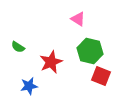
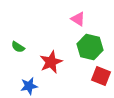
green hexagon: moved 4 px up
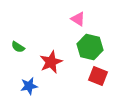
red square: moved 3 px left
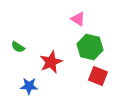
blue star: rotated 12 degrees clockwise
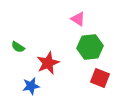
green hexagon: rotated 20 degrees counterclockwise
red star: moved 3 px left, 1 px down
red square: moved 2 px right, 2 px down
blue star: moved 2 px right; rotated 12 degrees counterclockwise
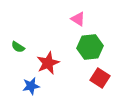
red square: rotated 12 degrees clockwise
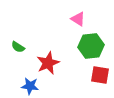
green hexagon: moved 1 px right, 1 px up
red square: moved 3 px up; rotated 24 degrees counterclockwise
blue star: moved 1 px left; rotated 18 degrees clockwise
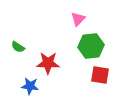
pink triangle: rotated 42 degrees clockwise
red star: rotated 25 degrees clockwise
